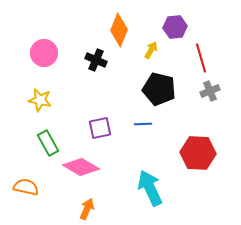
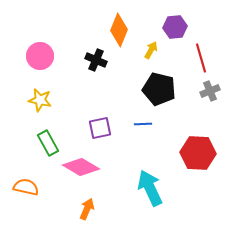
pink circle: moved 4 px left, 3 px down
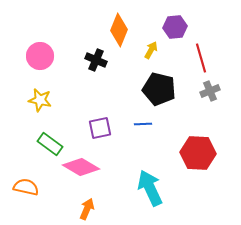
green rectangle: moved 2 px right, 1 px down; rotated 25 degrees counterclockwise
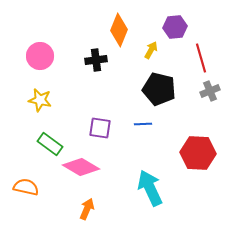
black cross: rotated 30 degrees counterclockwise
purple square: rotated 20 degrees clockwise
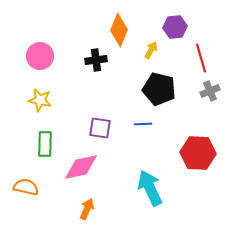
green rectangle: moved 5 px left; rotated 55 degrees clockwise
pink diamond: rotated 42 degrees counterclockwise
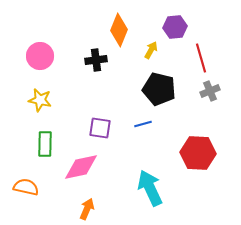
blue line: rotated 12 degrees counterclockwise
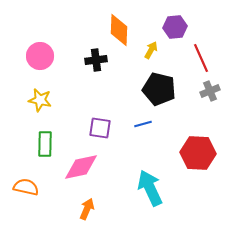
orange diamond: rotated 20 degrees counterclockwise
red line: rotated 8 degrees counterclockwise
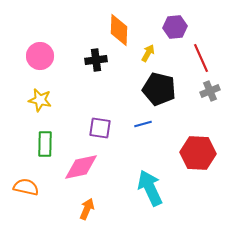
yellow arrow: moved 3 px left, 3 px down
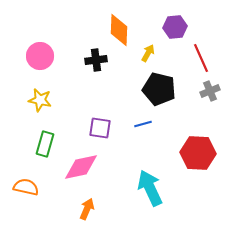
green rectangle: rotated 15 degrees clockwise
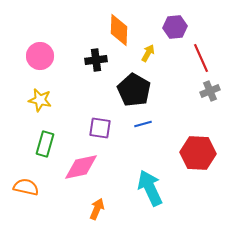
black pentagon: moved 25 px left, 1 px down; rotated 16 degrees clockwise
orange arrow: moved 10 px right
